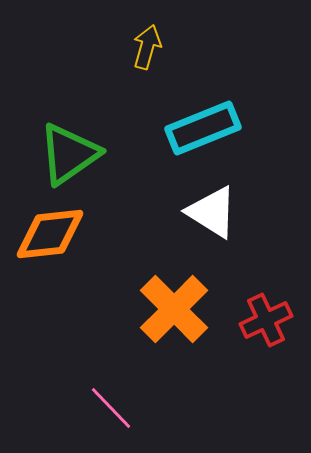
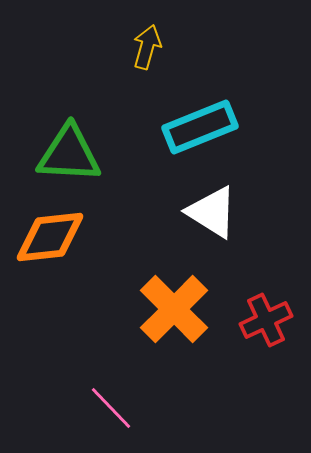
cyan rectangle: moved 3 px left, 1 px up
green triangle: rotated 38 degrees clockwise
orange diamond: moved 3 px down
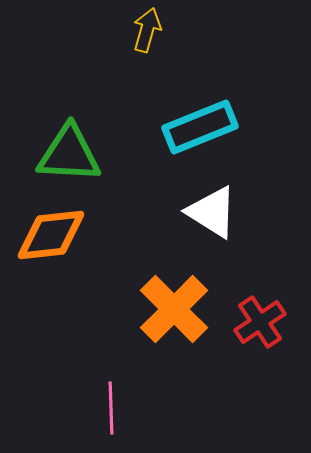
yellow arrow: moved 17 px up
orange diamond: moved 1 px right, 2 px up
red cross: moved 6 px left, 2 px down; rotated 9 degrees counterclockwise
pink line: rotated 42 degrees clockwise
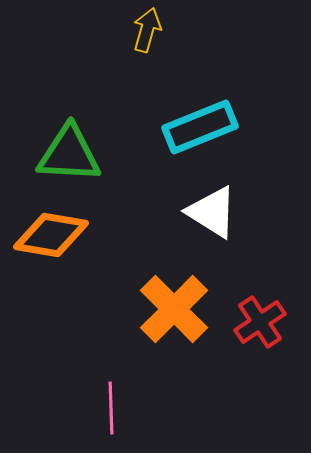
orange diamond: rotated 16 degrees clockwise
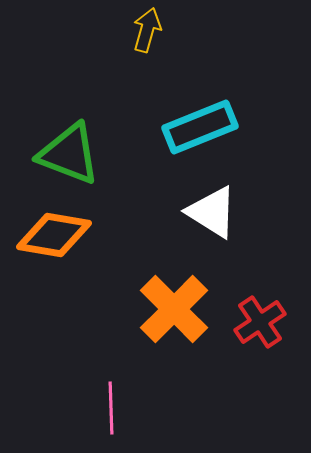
green triangle: rotated 18 degrees clockwise
orange diamond: moved 3 px right
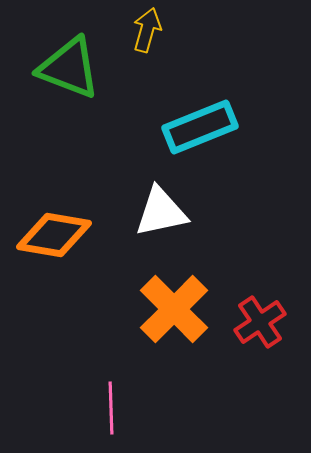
green triangle: moved 86 px up
white triangle: moved 51 px left; rotated 44 degrees counterclockwise
